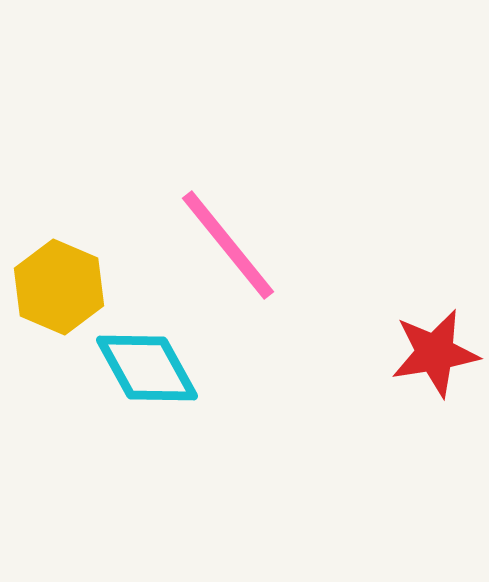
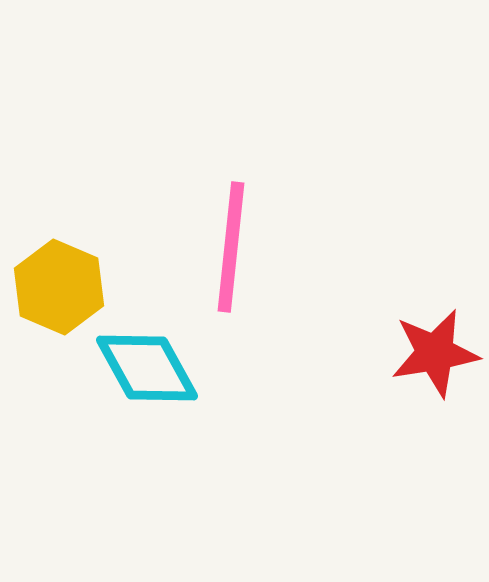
pink line: moved 3 px right, 2 px down; rotated 45 degrees clockwise
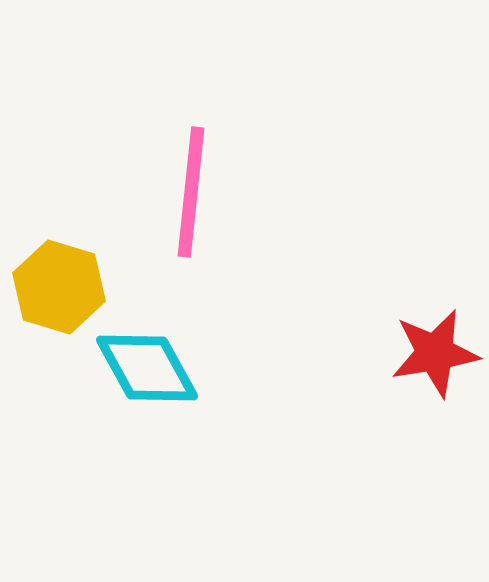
pink line: moved 40 px left, 55 px up
yellow hexagon: rotated 6 degrees counterclockwise
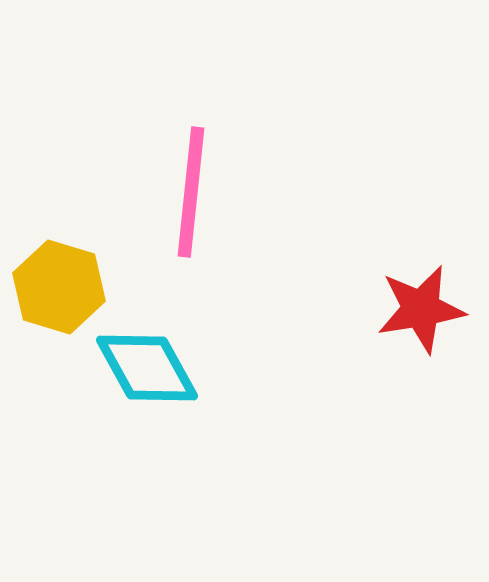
red star: moved 14 px left, 44 px up
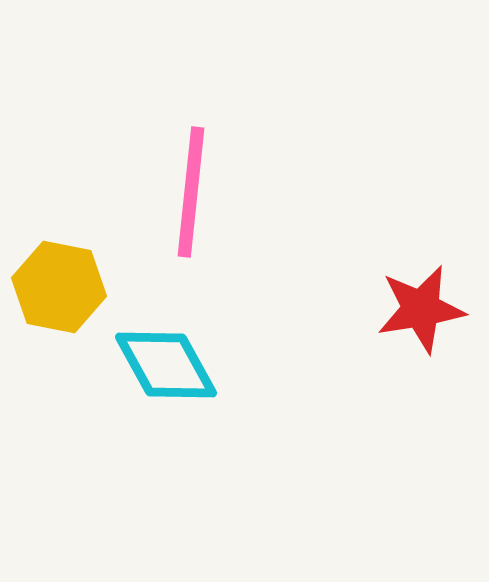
yellow hexagon: rotated 6 degrees counterclockwise
cyan diamond: moved 19 px right, 3 px up
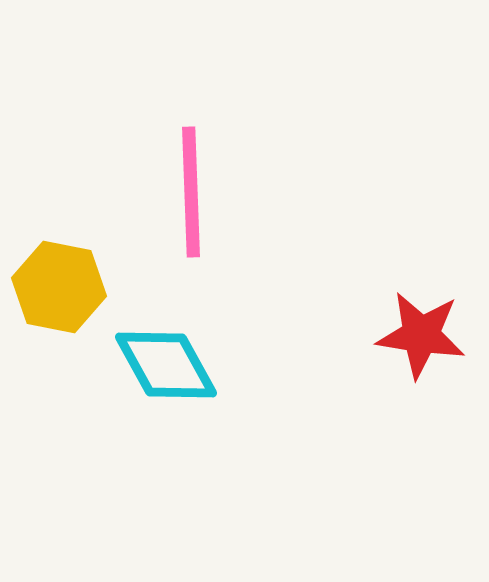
pink line: rotated 8 degrees counterclockwise
red star: moved 26 px down; rotated 18 degrees clockwise
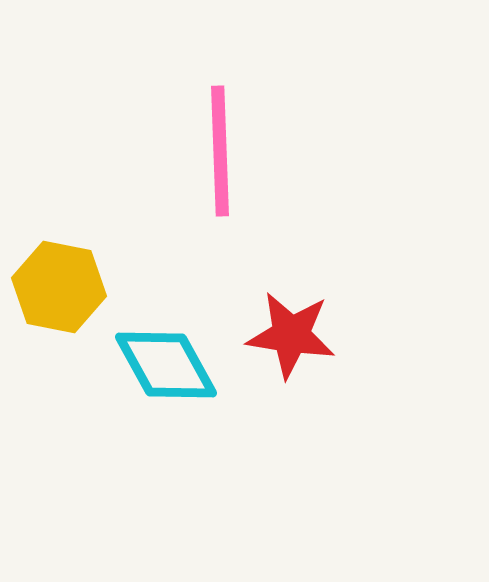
pink line: moved 29 px right, 41 px up
red star: moved 130 px left
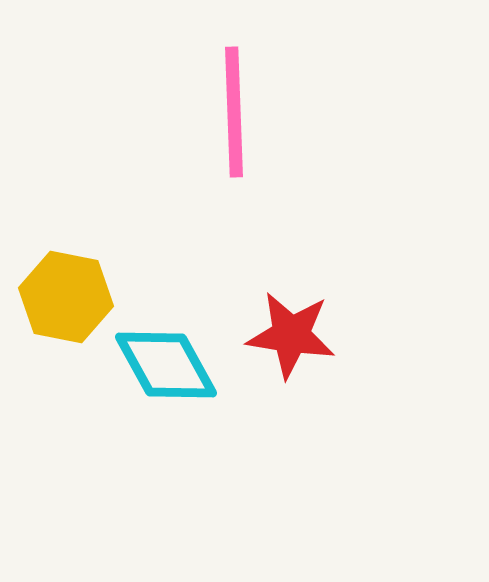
pink line: moved 14 px right, 39 px up
yellow hexagon: moved 7 px right, 10 px down
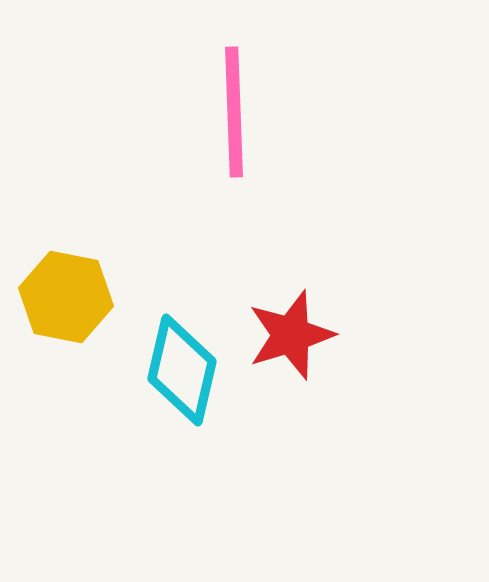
red star: rotated 26 degrees counterclockwise
cyan diamond: moved 16 px right, 5 px down; rotated 42 degrees clockwise
